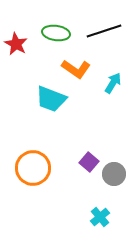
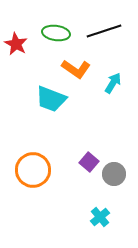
orange circle: moved 2 px down
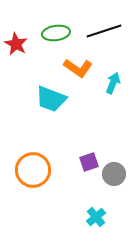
green ellipse: rotated 16 degrees counterclockwise
orange L-shape: moved 2 px right, 1 px up
cyan arrow: rotated 10 degrees counterclockwise
purple square: rotated 30 degrees clockwise
cyan cross: moved 4 px left
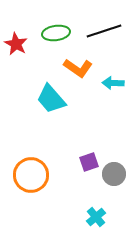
cyan arrow: rotated 110 degrees counterclockwise
cyan trapezoid: rotated 28 degrees clockwise
orange circle: moved 2 px left, 5 px down
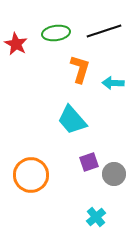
orange L-shape: moved 2 px right, 1 px down; rotated 108 degrees counterclockwise
cyan trapezoid: moved 21 px right, 21 px down
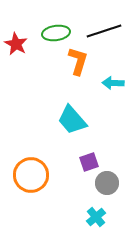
orange L-shape: moved 2 px left, 8 px up
gray circle: moved 7 px left, 9 px down
